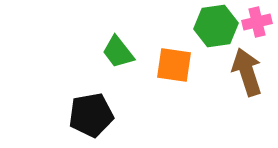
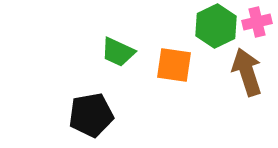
green hexagon: rotated 18 degrees counterclockwise
green trapezoid: rotated 27 degrees counterclockwise
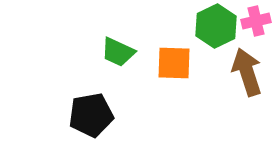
pink cross: moved 1 px left, 1 px up
orange square: moved 2 px up; rotated 6 degrees counterclockwise
